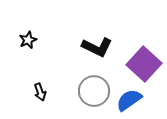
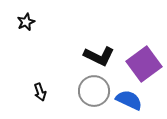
black star: moved 2 px left, 18 px up
black L-shape: moved 2 px right, 9 px down
purple square: rotated 12 degrees clockwise
blue semicircle: rotated 60 degrees clockwise
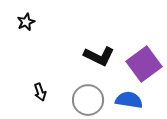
gray circle: moved 6 px left, 9 px down
blue semicircle: rotated 16 degrees counterclockwise
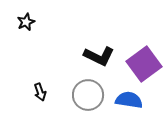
gray circle: moved 5 px up
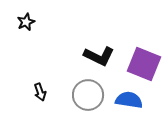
purple square: rotated 32 degrees counterclockwise
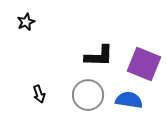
black L-shape: rotated 24 degrees counterclockwise
black arrow: moved 1 px left, 2 px down
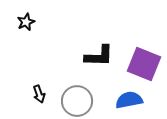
gray circle: moved 11 px left, 6 px down
blue semicircle: rotated 20 degrees counterclockwise
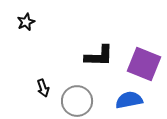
black arrow: moved 4 px right, 6 px up
